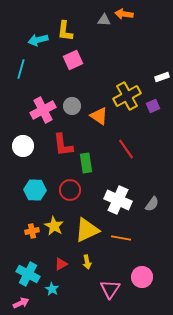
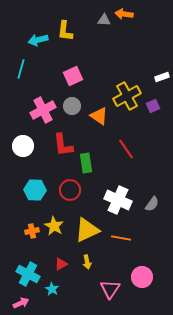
pink square: moved 16 px down
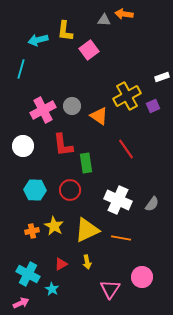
pink square: moved 16 px right, 26 px up; rotated 12 degrees counterclockwise
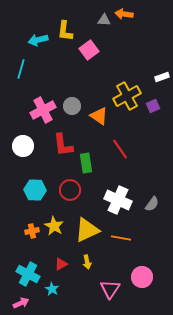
red line: moved 6 px left
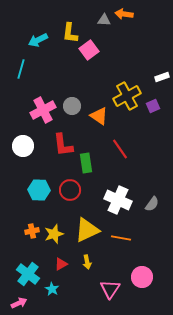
yellow L-shape: moved 5 px right, 2 px down
cyan arrow: rotated 12 degrees counterclockwise
cyan hexagon: moved 4 px right
yellow star: moved 8 px down; rotated 24 degrees clockwise
cyan cross: rotated 10 degrees clockwise
pink arrow: moved 2 px left
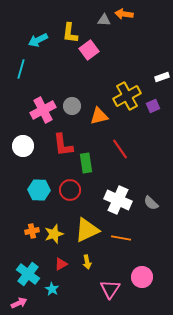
orange triangle: rotated 48 degrees counterclockwise
gray semicircle: moved 1 px left, 1 px up; rotated 98 degrees clockwise
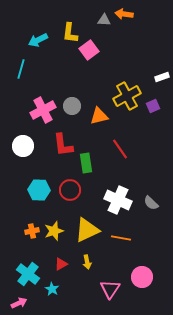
yellow star: moved 3 px up
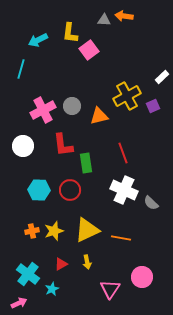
orange arrow: moved 2 px down
white rectangle: rotated 24 degrees counterclockwise
red line: moved 3 px right, 4 px down; rotated 15 degrees clockwise
white cross: moved 6 px right, 10 px up
cyan star: rotated 16 degrees clockwise
